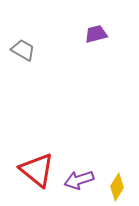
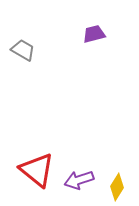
purple trapezoid: moved 2 px left
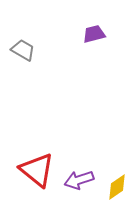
yellow diamond: rotated 24 degrees clockwise
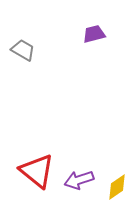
red triangle: moved 1 px down
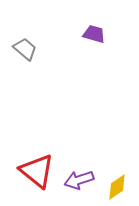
purple trapezoid: rotated 30 degrees clockwise
gray trapezoid: moved 2 px right, 1 px up; rotated 10 degrees clockwise
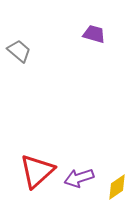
gray trapezoid: moved 6 px left, 2 px down
red triangle: rotated 39 degrees clockwise
purple arrow: moved 2 px up
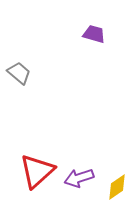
gray trapezoid: moved 22 px down
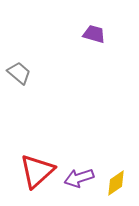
yellow diamond: moved 1 px left, 4 px up
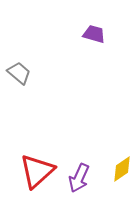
purple arrow: rotated 48 degrees counterclockwise
yellow diamond: moved 6 px right, 14 px up
